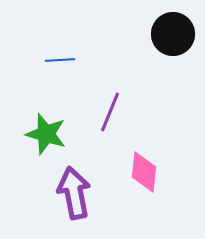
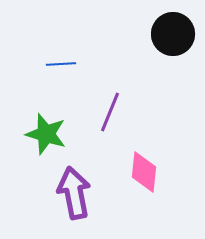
blue line: moved 1 px right, 4 px down
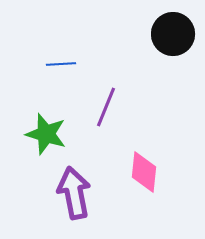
purple line: moved 4 px left, 5 px up
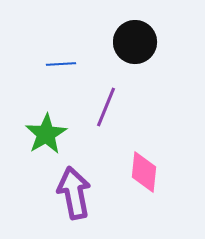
black circle: moved 38 px left, 8 px down
green star: rotated 24 degrees clockwise
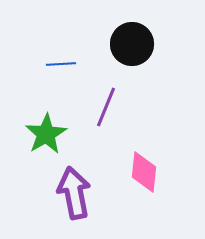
black circle: moved 3 px left, 2 px down
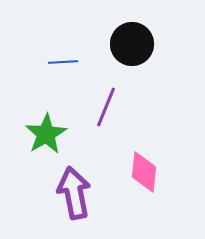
blue line: moved 2 px right, 2 px up
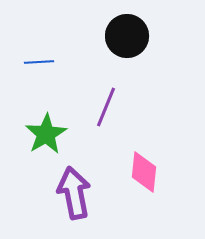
black circle: moved 5 px left, 8 px up
blue line: moved 24 px left
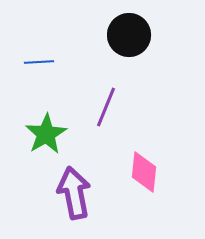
black circle: moved 2 px right, 1 px up
